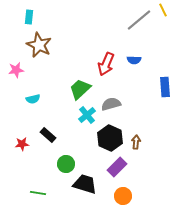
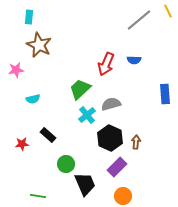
yellow line: moved 5 px right, 1 px down
blue rectangle: moved 7 px down
black trapezoid: rotated 50 degrees clockwise
green line: moved 3 px down
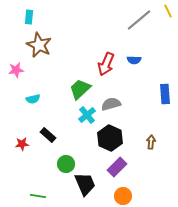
brown arrow: moved 15 px right
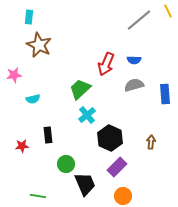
pink star: moved 2 px left, 5 px down
gray semicircle: moved 23 px right, 19 px up
black rectangle: rotated 42 degrees clockwise
red star: moved 2 px down
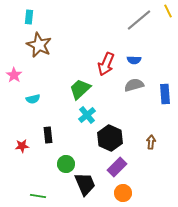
pink star: rotated 28 degrees counterclockwise
orange circle: moved 3 px up
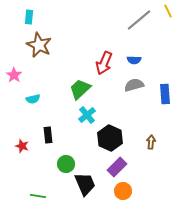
red arrow: moved 2 px left, 1 px up
red star: rotated 24 degrees clockwise
orange circle: moved 2 px up
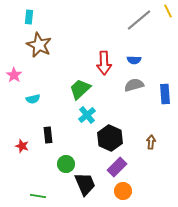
red arrow: rotated 25 degrees counterclockwise
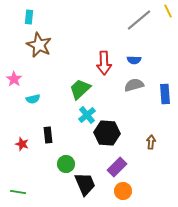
pink star: moved 4 px down
black hexagon: moved 3 px left, 5 px up; rotated 20 degrees counterclockwise
red star: moved 2 px up
green line: moved 20 px left, 4 px up
